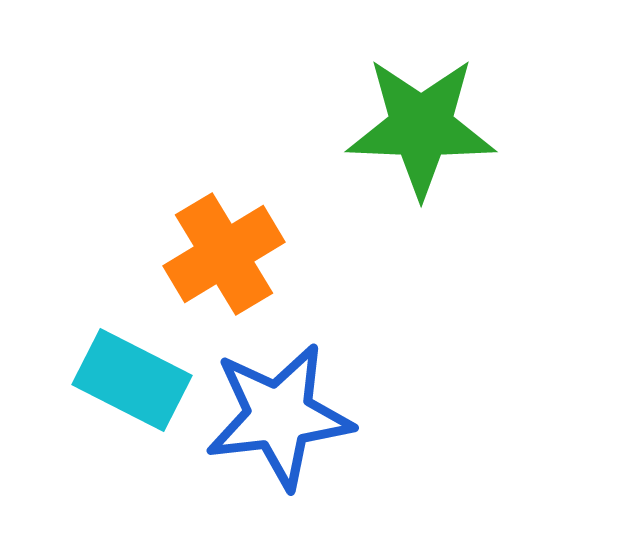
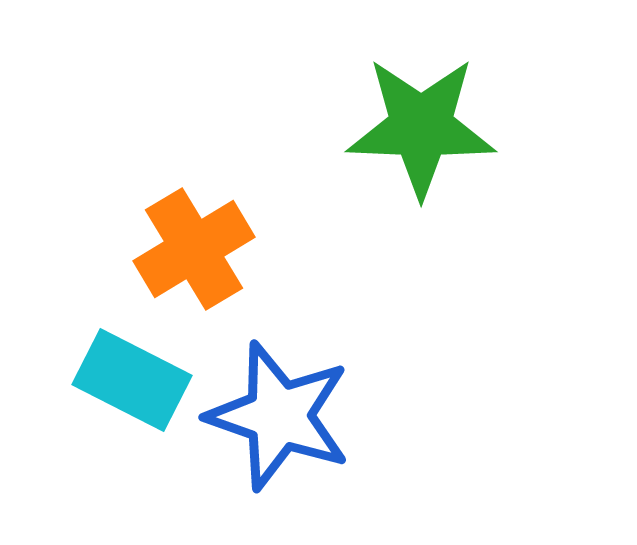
orange cross: moved 30 px left, 5 px up
blue star: rotated 26 degrees clockwise
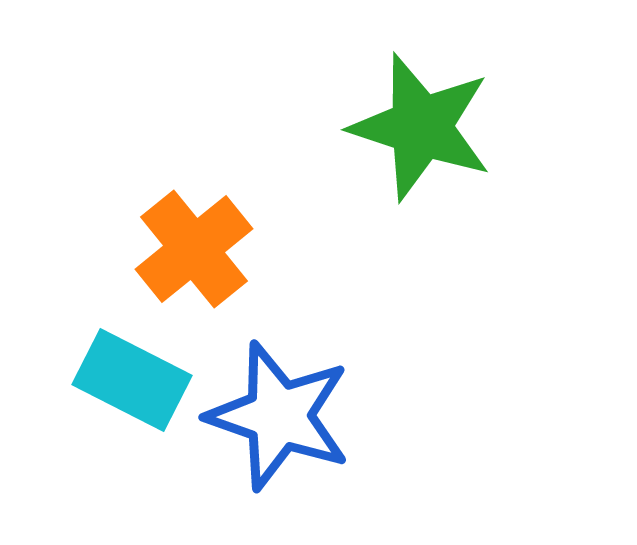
green star: rotated 16 degrees clockwise
orange cross: rotated 8 degrees counterclockwise
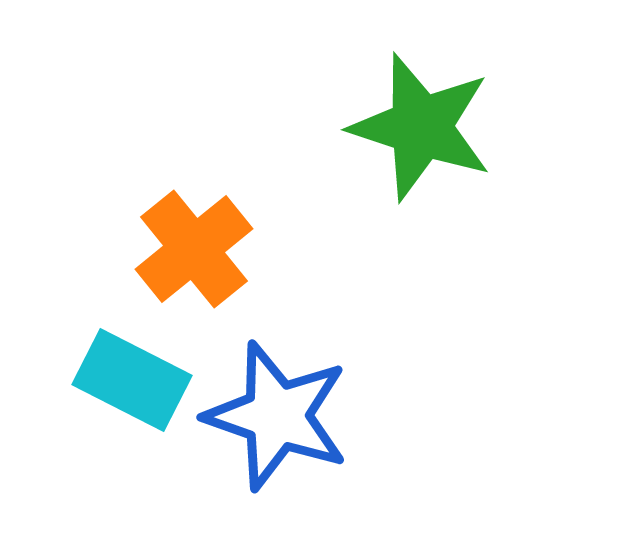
blue star: moved 2 px left
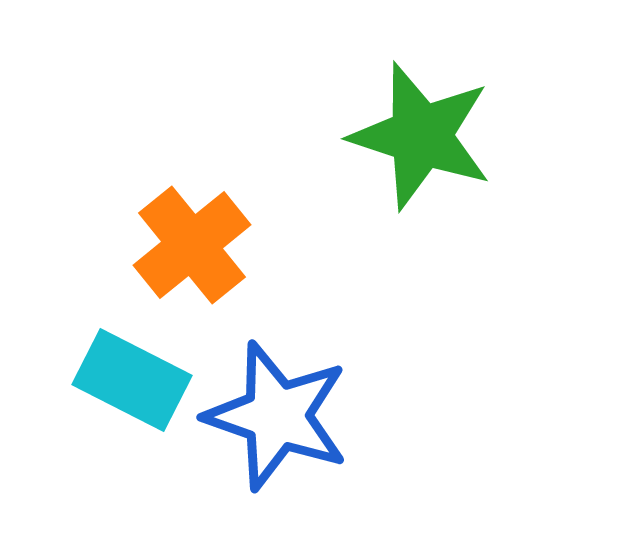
green star: moved 9 px down
orange cross: moved 2 px left, 4 px up
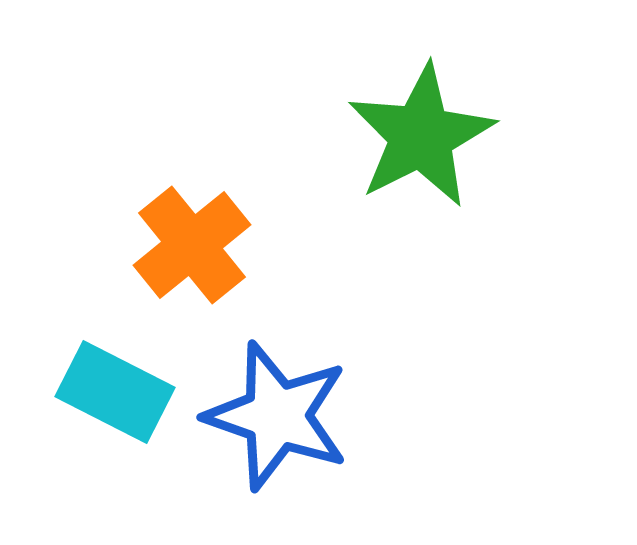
green star: rotated 27 degrees clockwise
cyan rectangle: moved 17 px left, 12 px down
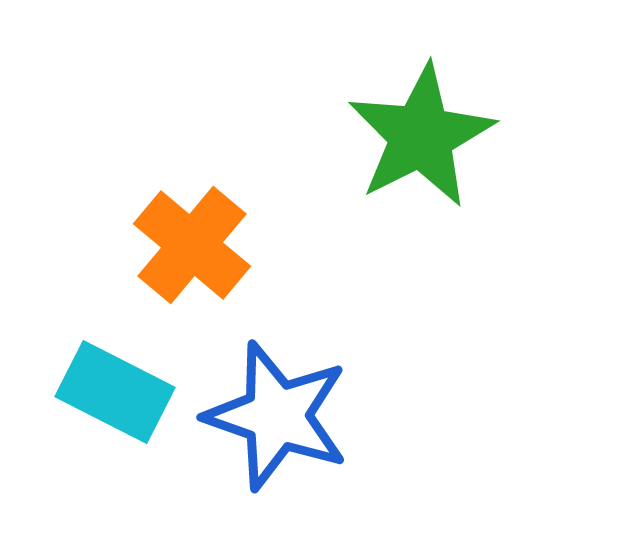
orange cross: rotated 11 degrees counterclockwise
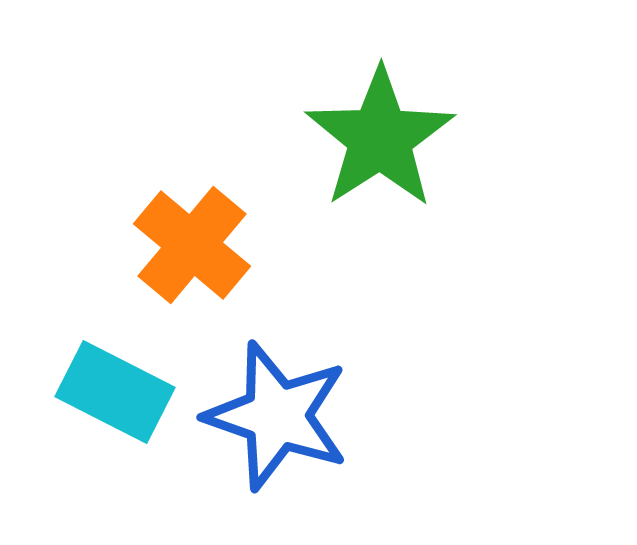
green star: moved 41 px left, 2 px down; rotated 6 degrees counterclockwise
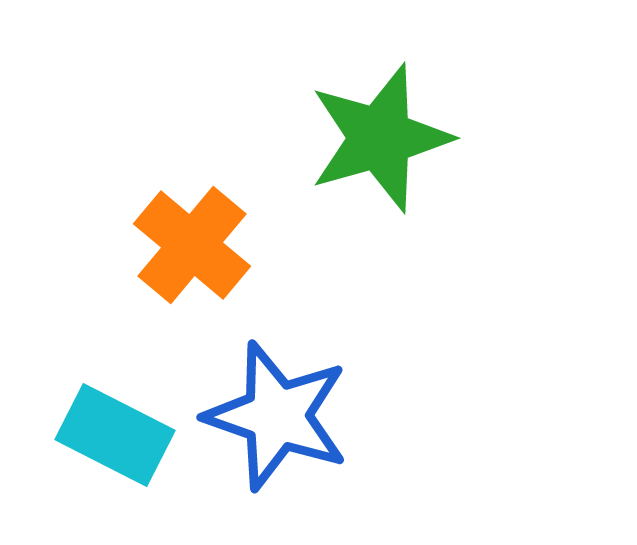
green star: rotated 17 degrees clockwise
cyan rectangle: moved 43 px down
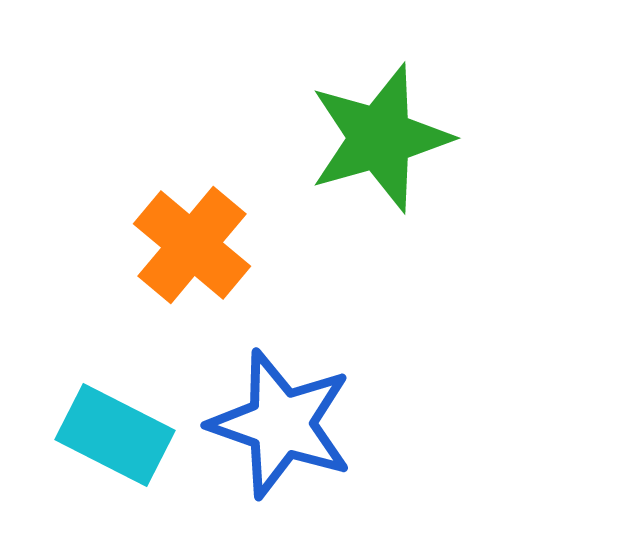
blue star: moved 4 px right, 8 px down
